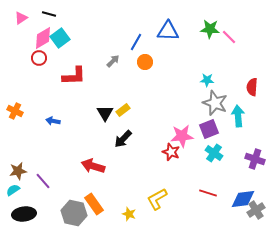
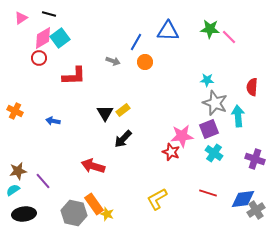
gray arrow: rotated 64 degrees clockwise
yellow star: moved 22 px left
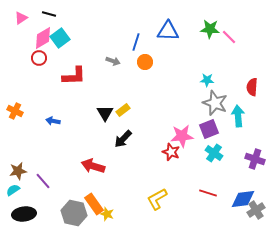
blue line: rotated 12 degrees counterclockwise
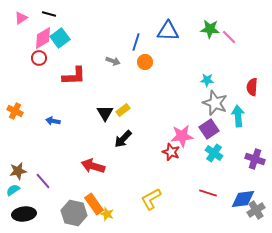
purple square: rotated 12 degrees counterclockwise
yellow L-shape: moved 6 px left
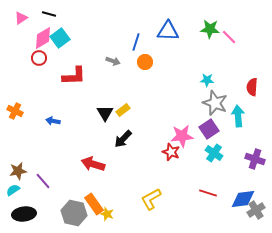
red arrow: moved 2 px up
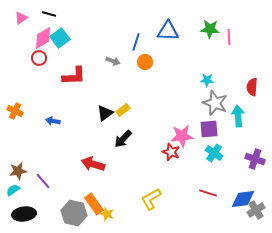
pink line: rotated 42 degrees clockwise
black triangle: rotated 24 degrees clockwise
purple square: rotated 30 degrees clockwise
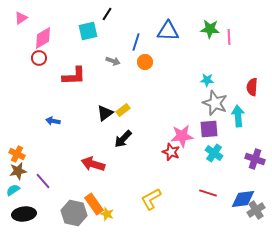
black line: moved 58 px right; rotated 72 degrees counterclockwise
cyan square: moved 28 px right, 7 px up; rotated 24 degrees clockwise
orange cross: moved 2 px right, 43 px down
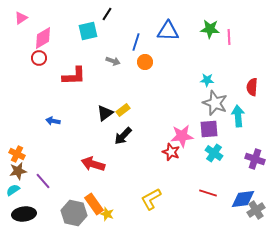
black arrow: moved 3 px up
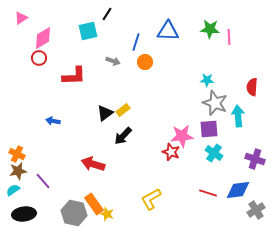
blue diamond: moved 5 px left, 9 px up
